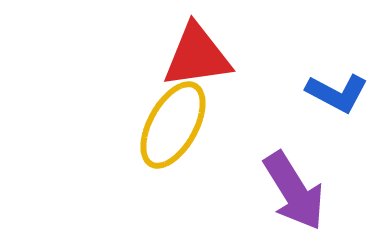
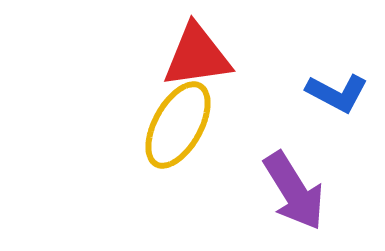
yellow ellipse: moved 5 px right
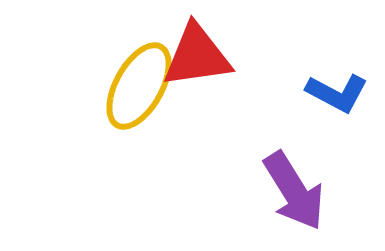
yellow ellipse: moved 39 px left, 39 px up
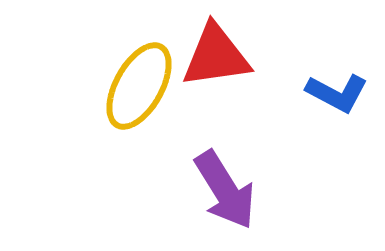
red triangle: moved 19 px right
purple arrow: moved 69 px left, 1 px up
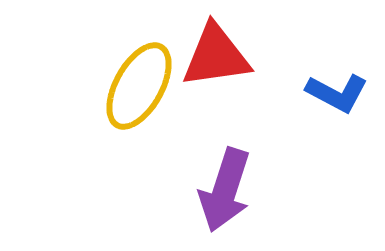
purple arrow: rotated 50 degrees clockwise
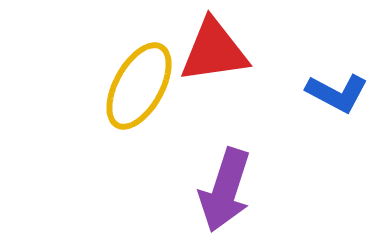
red triangle: moved 2 px left, 5 px up
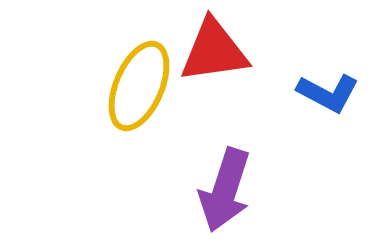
yellow ellipse: rotated 6 degrees counterclockwise
blue L-shape: moved 9 px left
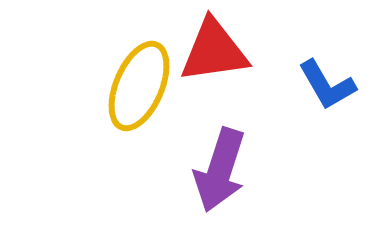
blue L-shape: moved 1 px left, 8 px up; rotated 32 degrees clockwise
purple arrow: moved 5 px left, 20 px up
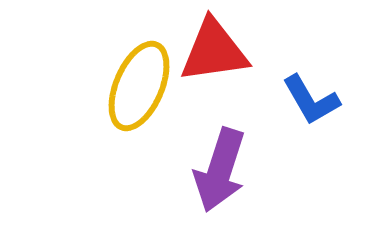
blue L-shape: moved 16 px left, 15 px down
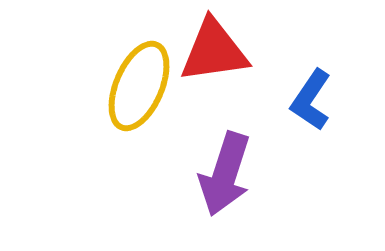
blue L-shape: rotated 64 degrees clockwise
purple arrow: moved 5 px right, 4 px down
